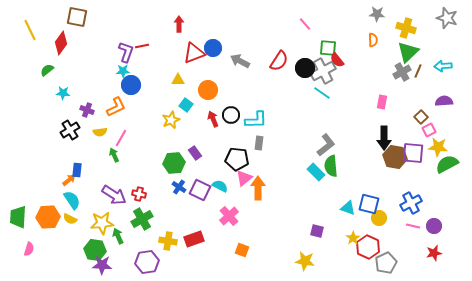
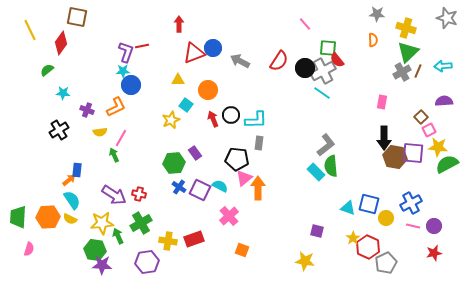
black cross at (70, 130): moved 11 px left
yellow circle at (379, 218): moved 7 px right
green cross at (142, 219): moved 1 px left, 4 px down
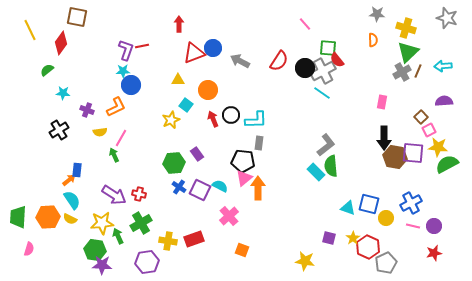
purple L-shape at (126, 52): moved 2 px up
purple rectangle at (195, 153): moved 2 px right, 1 px down
black pentagon at (237, 159): moved 6 px right, 2 px down
purple square at (317, 231): moved 12 px right, 7 px down
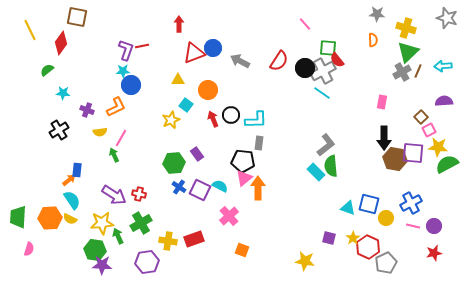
brown hexagon at (395, 157): moved 2 px down
orange hexagon at (48, 217): moved 2 px right, 1 px down
